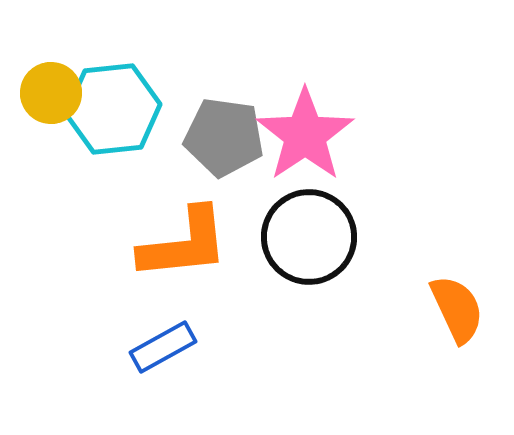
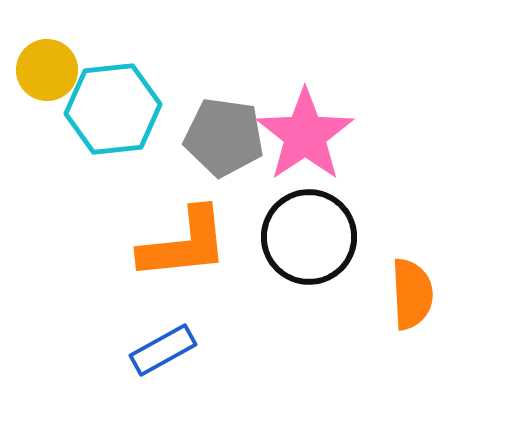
yellow circle: moved 4 px left, 23 px up
orange semicircle: moved 45 px left, 15 px up; rotated 22 degrees clockwise
blue rectangle: moved 3 px down
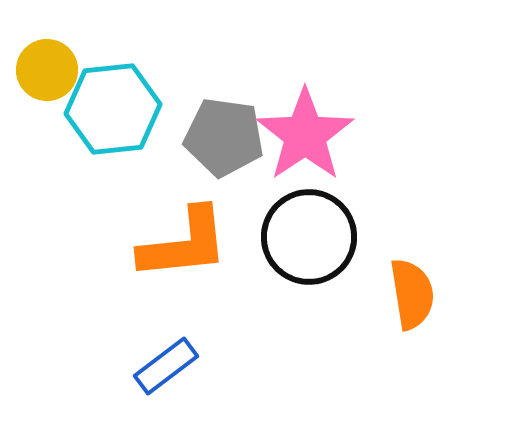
orange semicircle: rotated 6 degrees counterclockwise
blue rectangle: moved 3 px right, 16 px down; rotated 8 degrees counterclockwise
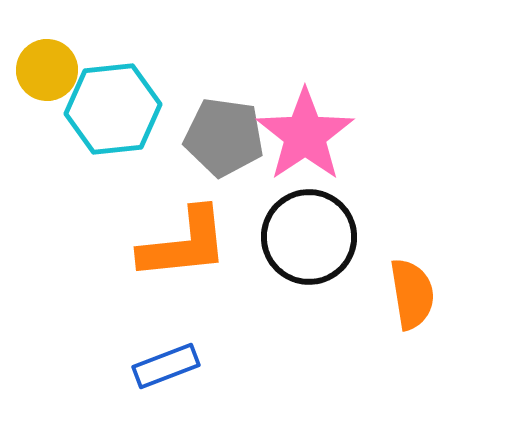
blue rectangle: rotated 16 degrees clockwise
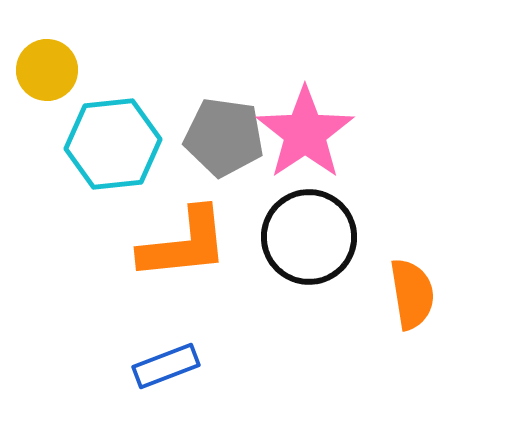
cyan hexagon: moved 35 px down
pink star: moved 2 px up
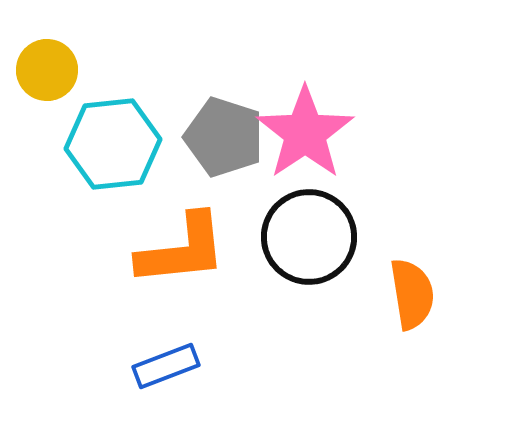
gray pentagon: rotated 10 degrees clockwise
orange L-shape: moved 2 px left, 6 px down
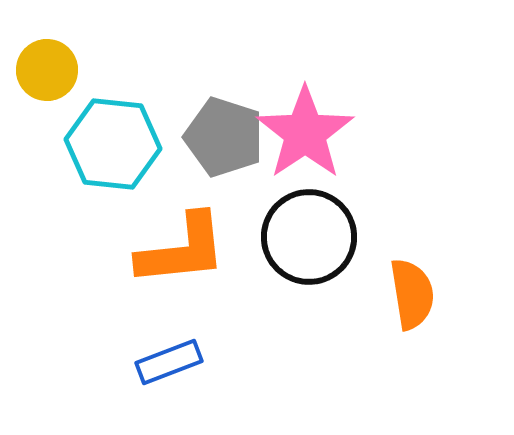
cyan hexagon: rotated 12 degrees clockwise
blue rectangle: moved 3 px right, 4 px up
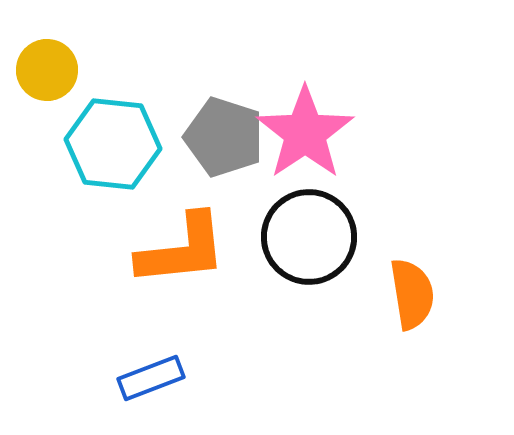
blue rectangle: moved 18 px left, 16 px down
